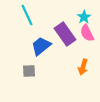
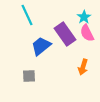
gray square: moved 5 px down
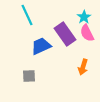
blue trapezoid: rotated 15 degrees clockwise
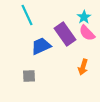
pink semicircle: rotated 18 degrees counterclockwise
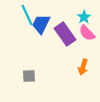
blue trapezoid: moved 22 px up; rotated 40 degrees counterclockwise
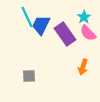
cyan line: moved 2 px down
blue trapezoid: moved 1 px down
pink semicircle: moved 1 px right
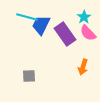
cyan line: rotated 50 degrees counterclockwise
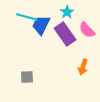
cyan star: moved 17 px left, 5 px up
pink semicircle: moved 1 px left, 3 px up
gray square: moved 2 px left, 1 px down
